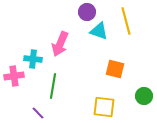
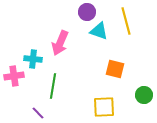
pink arrow: moved 1 px up
green circle: moved 1 px up
yellow square: rotated 10 degrees counterclockwise
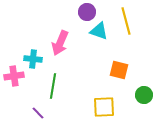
orange square: moved 4 px right, 1 px down
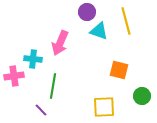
green circle: moved 2 px left, 1 px down
purple line: moved 3 px right, 3 px up
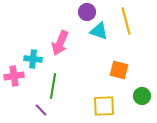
yellow square: moved 1 px up
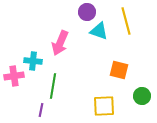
cyan cross: moved 2 px down
purple line: rotated 56 degrees clockwise
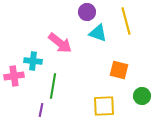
cyan triangle: moved 1 px left, 2 px down
pink arrow: rotated 75 degrees counterclockwise
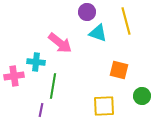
cyan cross: moved 3 px right, 1 px down
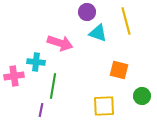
pink arrow: rotated 20 degrees counterclockwise
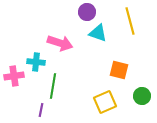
yellow line: moved 4 px right
yellow square: moved 1 px right, 4 px up; rotated 20 degrees counterclockwise
